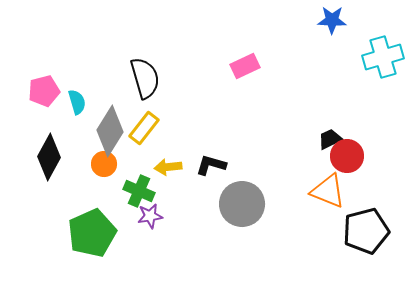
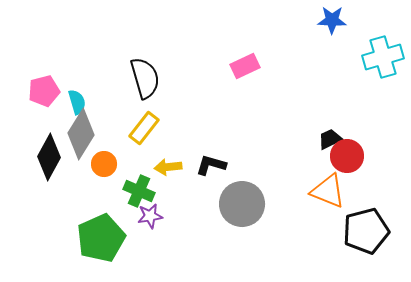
gray diamond: moved 29 px left, 3 px down
green pentagon: moved 9 px right, 5 px down
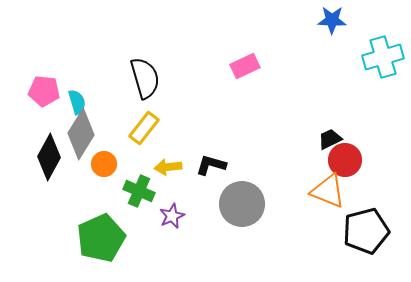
pink pentagon: rotated 20 degrees clockwise
red circle: moved 2 px left, 4 px down
purple star: moved 22 px right; rotated 15 degrees counterclockwise
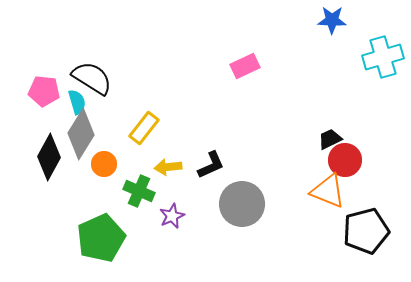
black semicircle: moved 53 px left; rotated 42 degrees counterclockwise
black L-shape: rotated 140 degrees clockwise
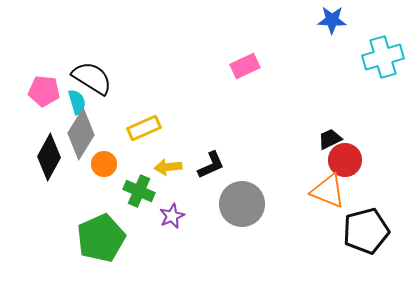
yellow rectangle: rotated 28 degrees clockwise
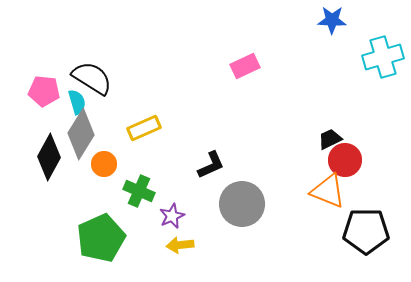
yellow arrow: moved 12 px right, 78 px down
black pentagon: rotated 15 degrees clockwise
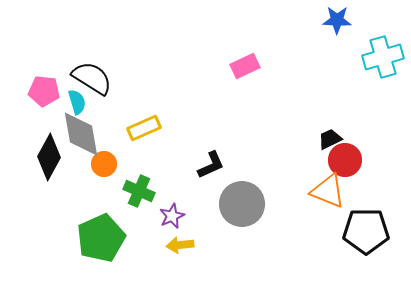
blue star: moved 5 px right
gray diamond: rotated 42 degrees counterclockwise
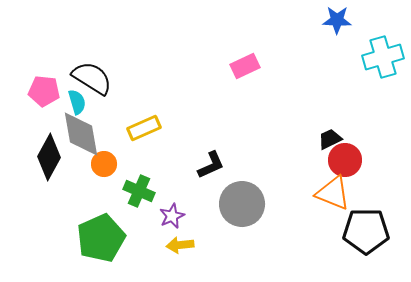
orange triangle: moved 5 px right, 2 px down
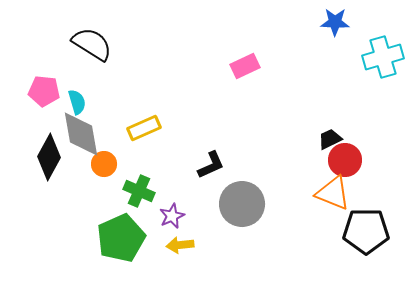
blue star: moved 2 px left, 2 px down
black semicircle: moved 34 px up
green pentagon: moved 20 px right
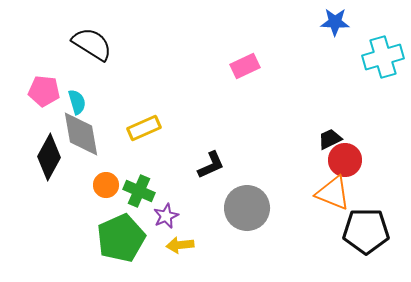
orange circle: moved 2 px right, 21 px down
gray circle: moved 5 px right, 4 px down
purple star: moved 6 px left
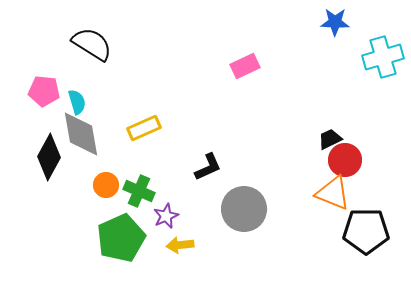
black L-shape: moved 3 px left, 2 px down
gray circle: moved 3 px left, 1 px down
